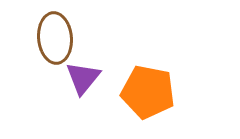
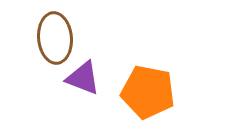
purple triangle: rotated 48 degrees counterclockwise
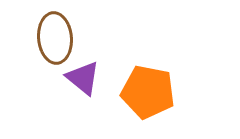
purple triangle: rotated 18 degrees clockwise
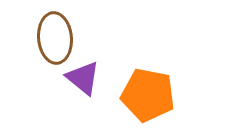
orange pentagon: moved 3 px down
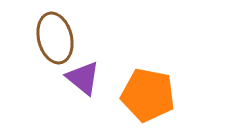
brown ellipse: rotated 9 degrees counterclockwise
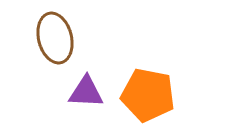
purple triangle: moved 3 px right, 14 px down; rotated 36 degrees counterclockwise
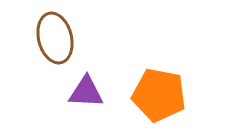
orange pentagon: moved 11 px right
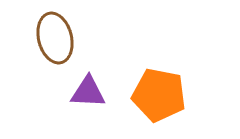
purple triangle: moved 2 px right
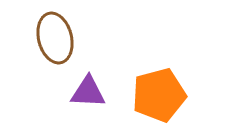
orange pentagon: rotated 26 degrees counterclockwise
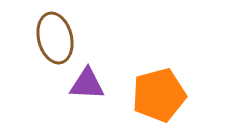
purple triangle: moved 1 px left, 8 px up
